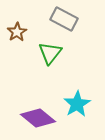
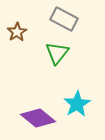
green triangle: moved 7 px right
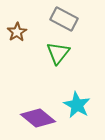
green triangle: moved 1 px right
cyan star: moved 1 px down; rotated 12 degrees counterclockwise
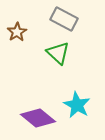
green triangle: rotated 25 degrees counterclockwise
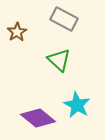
green triangle: moved 1 px right, 7 px down
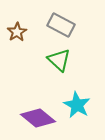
gray rectangle: moved 3 px left, 6 px down
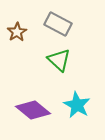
gray rectangle: moved 3 px left, 1 px up
purple diamond: moved 5 px left, 8 px up
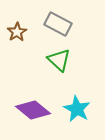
cyan star: moved 4 px down
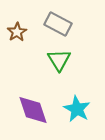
green triangle: rotated 15 degrees clockwise
purple diamond: rotated 32 degrees clockwise
